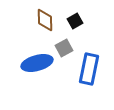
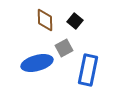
black square: rotated 21 degrees counterclockwise
blue rectangle: moved 1 px left, 1 px down
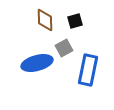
black square: rotated 35 degrees clockwise
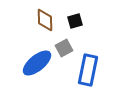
blue ellipse: rotated 24 degrees counterclockwise
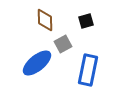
black square: moved 11 px right
gray square: moved 1 px left, 4 px up
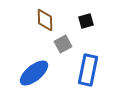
blue ellipse: moved 3 px left, 10 px down
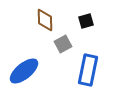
blue ellipse: moved 10 px left, 2 px up
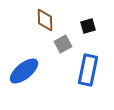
black square: moved 2 px right, 5 px down
